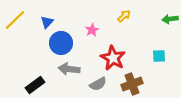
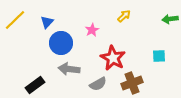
brown cross: moved 1 px up
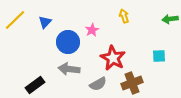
yellow arrow: rotated 64 degrees counterclockwise
blue triangle: moved 2 px left
blue circle: moved 7 px right, 1 px up
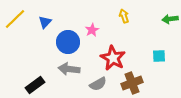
yellow line: moved 1 px up
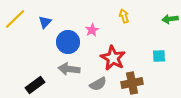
brown cross: rotated 10 degrees clockwise
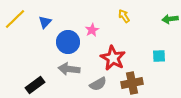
yellow arrow: rotated 16 degrees counterclockwise
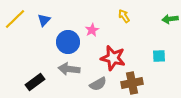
blue triangle: moved 1 px left, 2 px up
red star: rotated 15 degrees counterclockwise
black rectangle: moved 3 px up
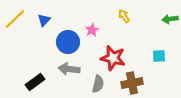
gray semicircle: rotated 48 degrees counterclockwise
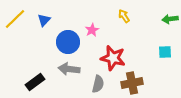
cyan square: moved 6 px right, 4 px up
